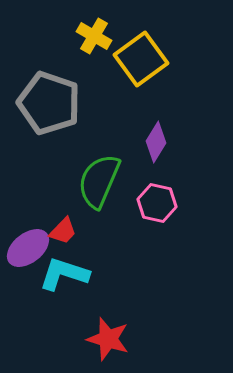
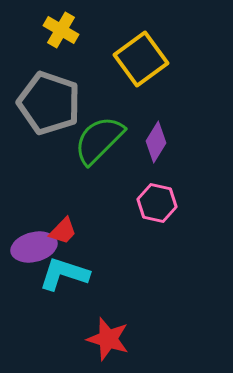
yellow cross: moved 33 px left, 6 px up
green semicircle: moved 41 px up; rotated 22 degrees clockwise
purple ellipse: moved 6 px right, 1 px up; rotated 24 degrees clockwise
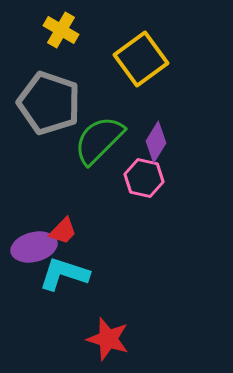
pink hexagon: moved 13 px left, 25 px up
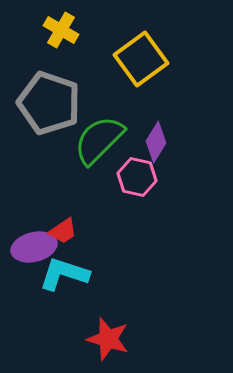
pink hexagon: moved 7 px left, 1 px up
red trapezoid: rotated 12 degrees clockwise
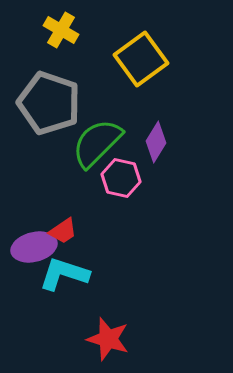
green semicircle: moved 2 px left, 3 px down
pink hexagon: moved 16 px left, 1 px down
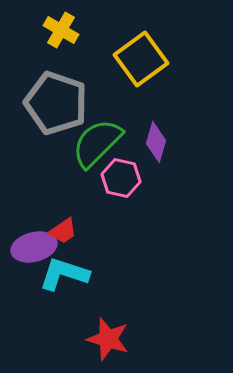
gray pentagon: moved 7 px right
purple diamond: rotated 15 degrees counterclockwise
